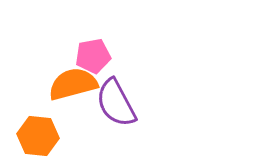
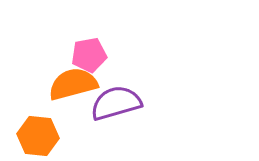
pink pentagon: moved 4 px left, 1 px up
purple semicircle: rotated 102 degrees clockwise
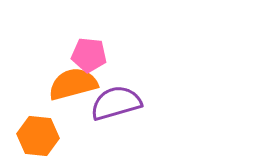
pink pentagon: rotated 16 degrees clockwise
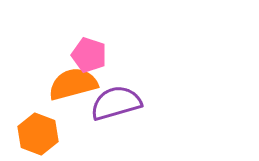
pink pentagon: rotated 12 degrees clockwise
orange hexagon: moved 2 px up; rotated 15 degrees clockwise
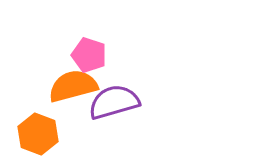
orange semicircle: moved 2 px down
purple semicircle: moved 2 px left, 1 px up
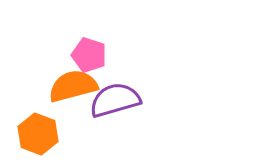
purple semicircle: moved 1 px right, 2 px up
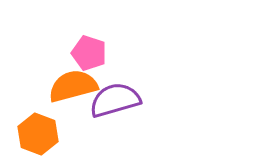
pink pentagon: moved 2 px up
